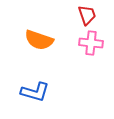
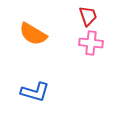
red trapezoid: moved 1 px right, 1 px down
orange semicircle: moved 6 px left, 6 px up; rotated 12 degrees clockwise
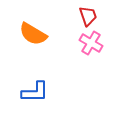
pink cross: rotated 25 degrees clockwise
blue L-shape: rotated 16 degrees counterclockwise
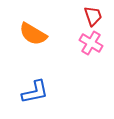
red trapezoid: moved 5 px right
blue L-shape: rotated 12 degrees counterclockwise
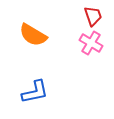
orange semicircle: moved 1 px down
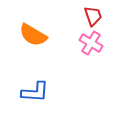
blue L-shape: rotated 16 degrees clockwise
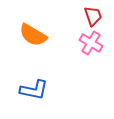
blue L-shape: moved 1 px left, 2 px up; rotated 8 degrees clockwise
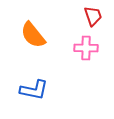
orange semicircle: rotated 20 degrees clockwise
pink cross: moved 5 px left, 5 px down; rotated 30 degrees counterclockwise
